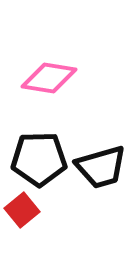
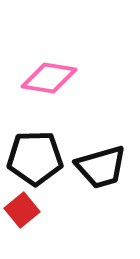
black pentagon: moved 4 px left, 1 px up
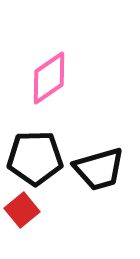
pink diamond: rotated 44 degrees counterclockwise
black trapezoid: moved 2 px left, 2 px down
